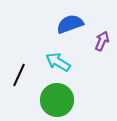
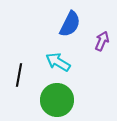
blue semicircle: rotated 136 degrees clockwise
black line: rotated 15 degrees counterclockwise
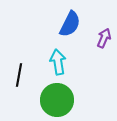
purple arrow: moved 2 px right, 3 px up
cyan arrow: rotated 50 degrees clockwise
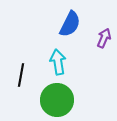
black line: moved 2 px right
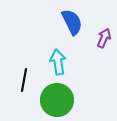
blue semicircle: moved 2 px right, 2 px up; rotated 52 degrees counterclockwise
black line: moved 3 px right, 5 px down
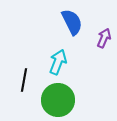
cyan arrow: rotated 30 degrees clockwise
green circle: moved 1 px right
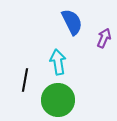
cyan arrow: rotated 30 degrees counterclockwise
black line: moved 1 px right
